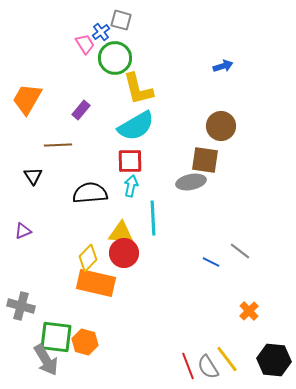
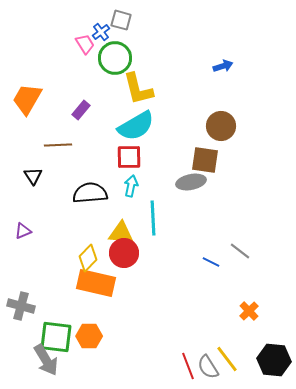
red square: moved 1 px left, 4 px up
orange hexagon: moved 4 px right, 6 px up; rotated 15 degrees counterclockwise
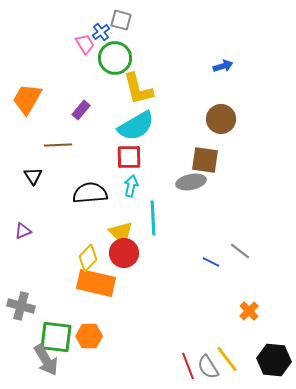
brown circle: moved 7 px up
yellow triangle: rotated 40 degrees clockwise
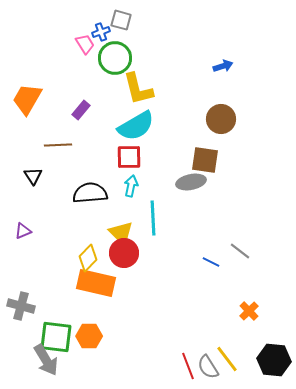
blue cross: rotated 18 degrees clockwise
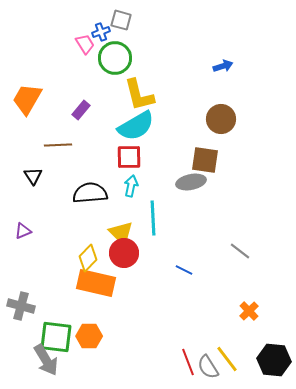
yellow L-shape: moved 1 px right, 6 px down
blue line: moved 27 px left, 8 px down
red line: moved 4 px up
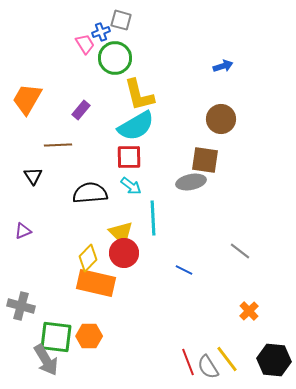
cyan arrow: rotated 115 degrees clockwise
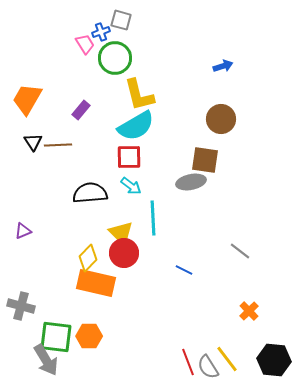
black triangle: moved 34 px up
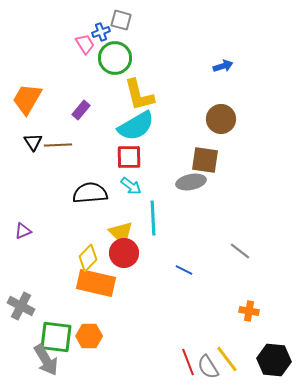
gray cross: rotated 12 degrees clockwise
orange cross: rotated 36 degrees counterclockwise
